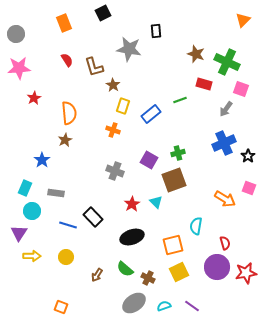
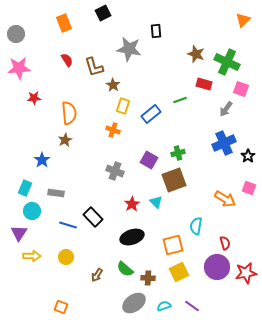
red star at (34, 98): rotated 24 degrees clockwise
brown cross at (148, 278): rotated 24 degrees counterclockwise
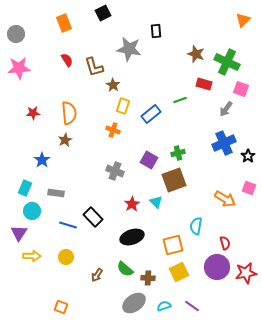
red star at (34, 98): moved 1 px left, 15 px down
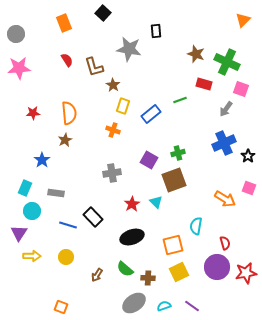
black square at (103, 13): rotated 21 degrees counterclockwise
gray cross at (115, 171): moved 3 px left, 2 px down; rotated 30 degrees counterclockwise
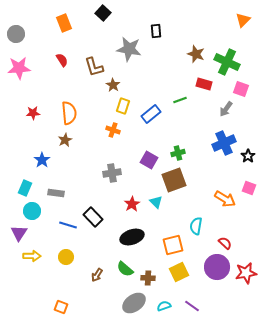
red semicircle at (67, 60): moved 5 px left
red semicircle at (225, 243): rotated 32 degrees counterclockwise
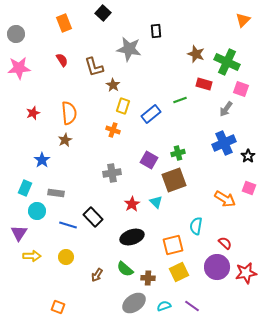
red star at (33, 113): rotated 16 degrees counterclockwise
cyan circle at (32, 211): moved 5 px right
orange square at (61, 307): moved 3 px left
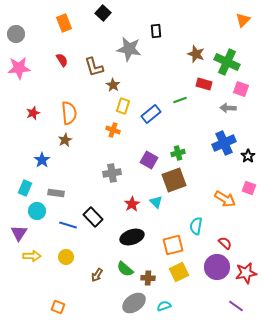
gray arrow at (226, 109): moved 2 px right, 1 px up; rotated 56 degrees clockwise
purple line at (192, 306): moved 44 px right
